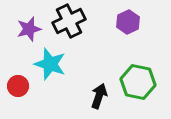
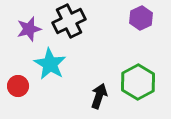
purple hexagon: moved 13 px right, 4 px up
cyan star: rotated 12 degrees clockwise
green hexagon: rotated 20 degrees clockwise
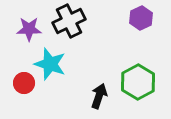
purple star: rotated 15 degrees clockwise
cyan star: rotated 12 degrees counterclockwise
red circle: moved 6 px right, 3 px up
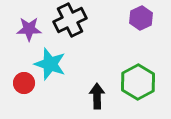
black cross: moved 1 px right, 1 px up
black arrow: moved 2 px left; rotated 20 degrees counterclockwise
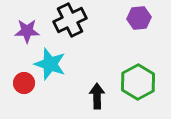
purple hexagon: moved 2 px left; rotated 20 degrees clockwise
purple star: moved 2 px left, 2 px down
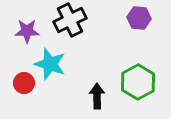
purple hexagon: rotated 10 degrees clockwise
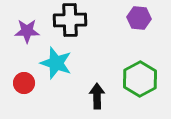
black cross: rotated 24 degrees clockwise
cyan star: moved 6 px right, 1 px up
green hexagon: moved 2 px right, 3 px up
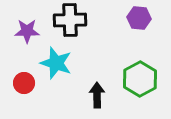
black arrow: moved 1 px up
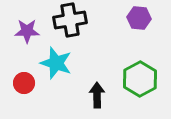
black cross: rotated 8 degrees counterclockwise
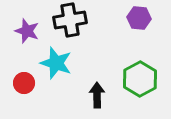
purple star: rotated 20 degrees clockwise
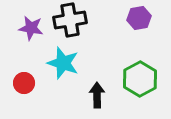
purple hexagon: rotated 15 degrees counterclockwise
purple star: moved 4 px right, 3 px up; rotated 10 degrees counterclockwise
cyan star: moved 7 px right
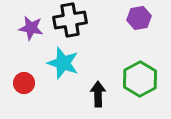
black arrow: moved 1 px right, 1 px up
